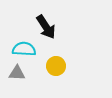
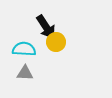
yellow circle: moved 24 px up
gray triangle: moved 8 px right
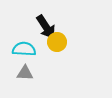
yellow circle: moved 1 px right
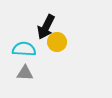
black arrow: rotated 60 degrees clockwise
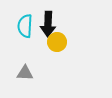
black arrow: moved 2 px right, 3 px up; rotated 25 degrees counterclockwise
cyan semicircle: moved 1 px right, 23 px up; rotated 90 degrees counterclockwise
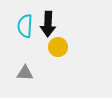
yellow circle: moved 1 px right, 5 px down
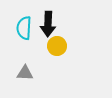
cyan semicircle: moved 1 px left, 2 px down
yellow circle: moved 1 px left, 1 px up
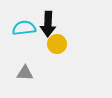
cyan semicircle: rotated 80 degrees clockwise
yellow circle: moved 2 px up
